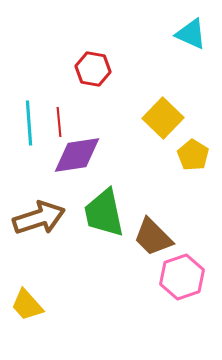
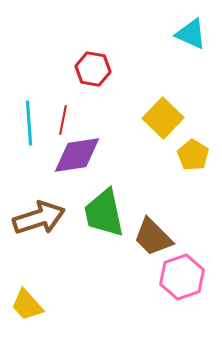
red line: moved 4 px right, 2 px up; rotated 16 degrees clockwise
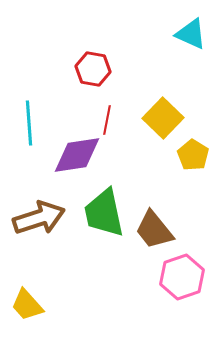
red line: moved 44 px right
brown trapezoid: moved 1 px right, 7 px up; rotated 6 degrees clockwise
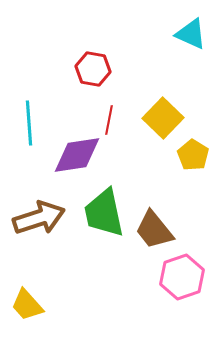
red line: moved 2 px right
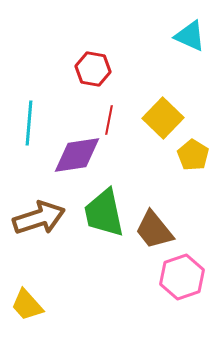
cyan triangle: moved 1 px left, 2 px down
cyan line: rotated 9 degrees clockwise
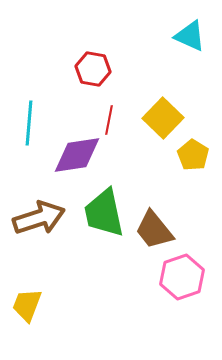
yellow trapezoid: rotated 63 degrees clockwise
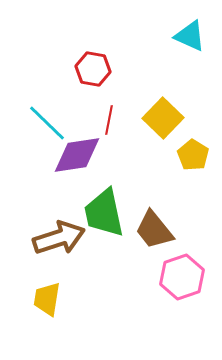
cyan line: moved 18 px right; rotated 51 degrees counterclockwise
brown arrow: moved 20 px right, 20 px down
yellow trapezoid: moved 20 px right, 6 px up; rotated 12 degrees counterclockwise
